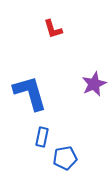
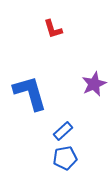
blue rectangle: moved 21 px right, 6 px up; rotated 36 degrees clockwise
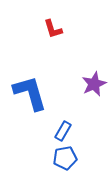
blue rectangle: rotated 18 degrees counterclockwise
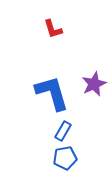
blue L-shape: moved 22 px right
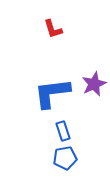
blue L-shape: rotated 81 degrees counterclockwise
blue rectangle: rotated 48 degrees counterclockwise
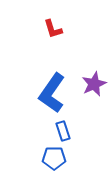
blue L-shape: rotated 48 degrees counterclockwise
blue pentagon: moved 11 px left; rotated 10 degrees clockwise
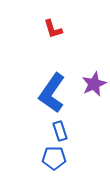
blue rectangle: moved 3 px left
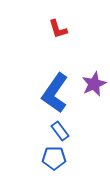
red L-shape: moved 5 px right
blue L-shape: moved 3 px right
blue rectangle: rotated 18 degrees counterclockwise
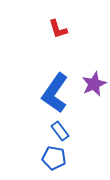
blue pentagon: rotated 10 degrees clockwise
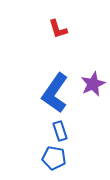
purple star: moved 1 px left
blue rectangle: rotated 18 degrees clockwise
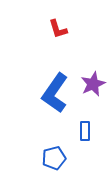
blue rectangle: moved 25 px right; rotated 18 degrees clockwise
blue pentagon: rotated 25 degrees counterclockwise
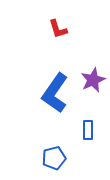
purple star: moved 4 px up
blue rectangle: moved 3 px right, 1 px up
